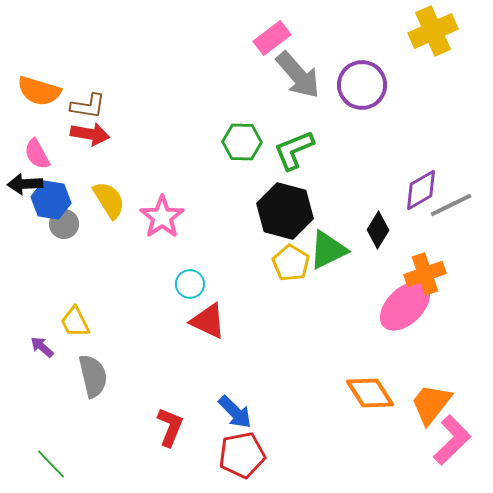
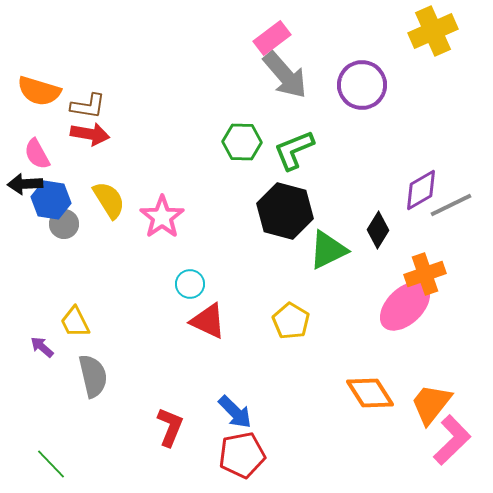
gray arrow: moved 13 px left
yellow pentagon: moved 58 px down
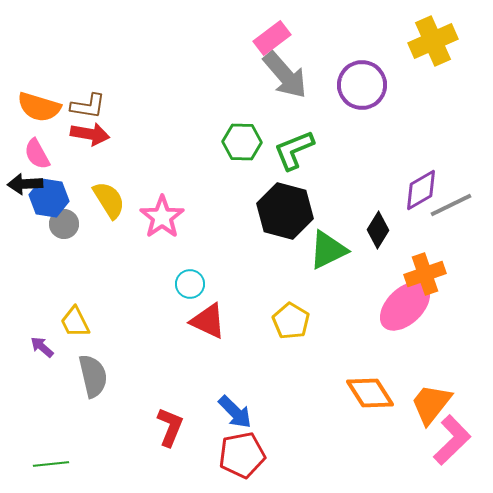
yellow cross: moved 10 px down
orange semicircle: moved 16 px down
blue hexagon: moved 2 px left, 2 px up
green line: rotated 52 degrees counterclockwise
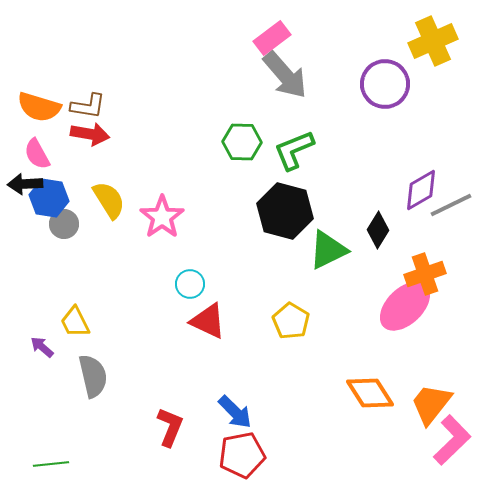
purple circle: moved 23 px right, 1 px up
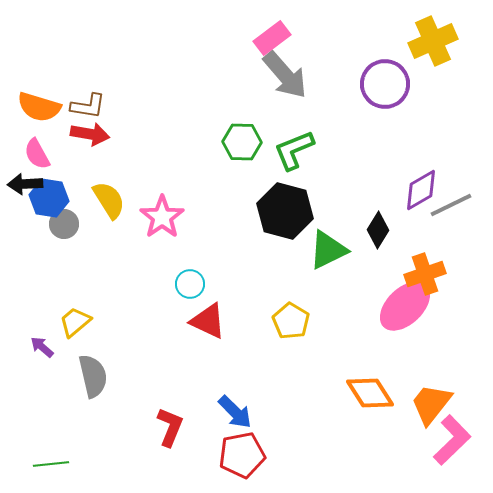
yellow trapezoid: rotated 76 degrees clockwise
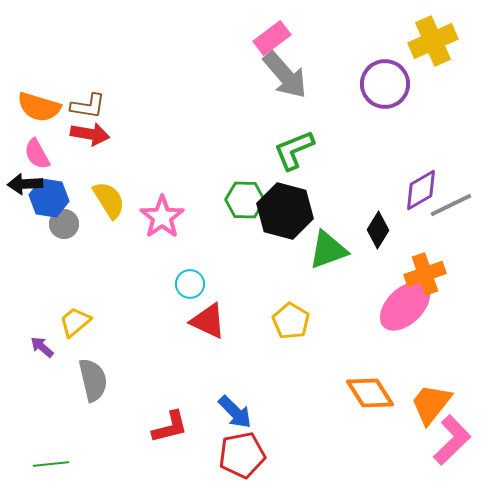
green hexagon: moved 3 px right, 58 px down
green triangle: rotated 6 degrees clockwise
gray semicircle: moved 4 px down
red L-shape: rotated 54 degrees clockwise
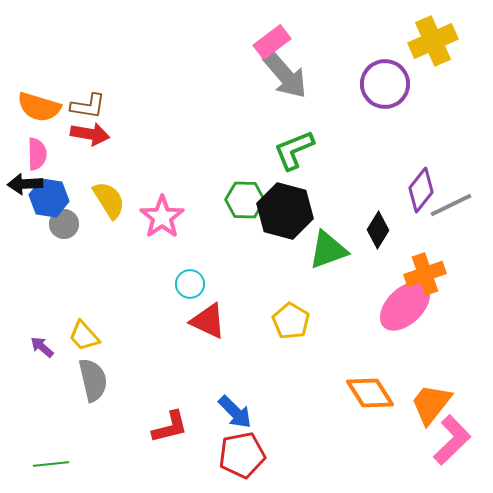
pink rectangle: moved 4 px down
pink semicircle: rotated 152 degrees counterclockwise
purple diamond: rotated 21 degrees counterclockwise
yellow trapezoid: moved 9 px right, 14 px down; rotated 92 degrees counterclockwise
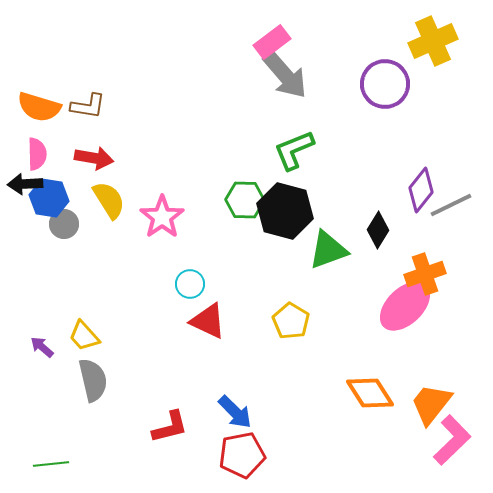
red arrow: moved 4 px right, 24 px down
